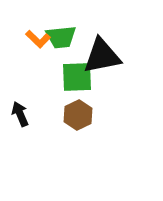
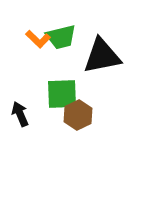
green trapezoid: rotated 8 degrees counterclockwise
green square: moved 15 px left, 17 px down
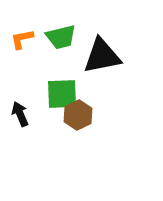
orange L-shape: moved 16 px left; rotated 125 degrees clockwise
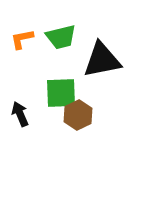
black triangle: moved 4 px down
green square: moved 1 px left, 1 px up
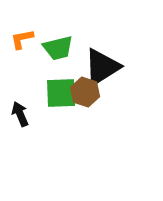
green trapezoid: moved 3 px left, 11 px down
black triangle: moved 7 px down; rotated 21 degrees counterclockwise
brown hexagon: moved 7 px right, 23 px up; rotated 16 degrees counterclockwise
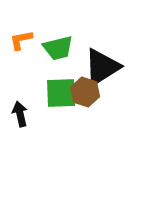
orange L-shape: moved 1 px left, 1 px down
black arrow: rotated 10 degrees clockwise
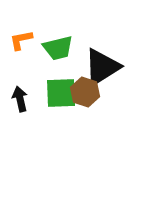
black arrow: moved 15 px up
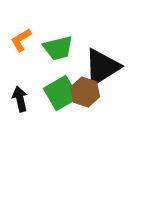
orange L-shape: rotated 20 degrees counterclockwise
green square: rotated 28 degrees counterclockwise
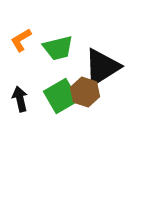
green square: moved 3 px down
